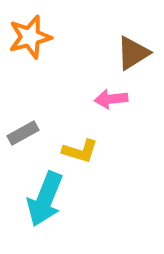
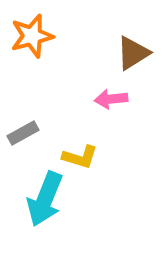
orange star: moved 2 px right, 1 px up
yellow L-shape: moved 6 px down
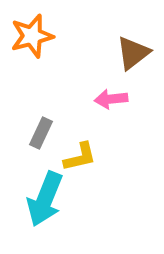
brown triangle: rotated 6 degrees counterclockwise
gray rectangle: moved 18 px right; rotated 36 degrees counterclockwise
yellow L-shape: rotated 30 degrees counterclockwise
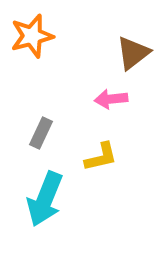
yellow L-shape: moved 21 px right
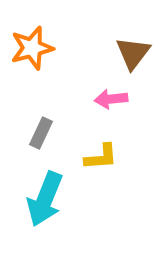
orange star: moved 12 px down
brown triangle: rotated 15 degrees counterclockwise
yellow L-shape: rotated 9 degrees clockwise
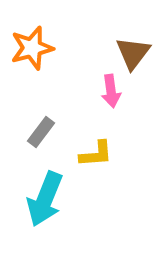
pink arrow: moved 8 px up; rotated 92 degrees counterclockwise
gray rectangle: moved 1 px up; rotated 12 degrees clockwise
yellow L-shape: moved 5 px left, 3 px up
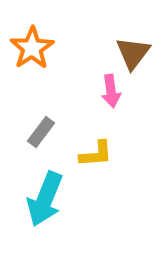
orange star: rotated 18 degrees counterclockwise
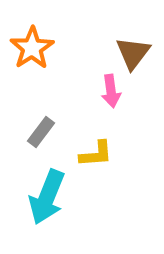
cyan arrow: moved 2 px right, 2 px up
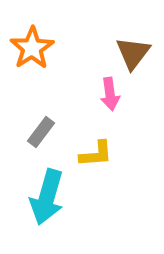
pink arrow: moved 1 px left, 3 px down
cyan arrow: rotated 6 degrees counterclockwise
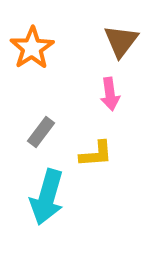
brown triangle: moved 12 px left, 12 px up
